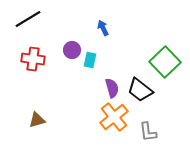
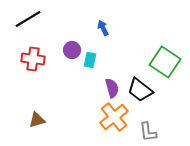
green square: rotated 12 degrees counterclockwise
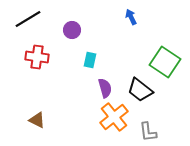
blue arrow: moved 28 px right, 11 px up
purple circle: moved 20 px up
red cross: moved 4 px right, 2 px up
purple semicircle: moved 7 px left
brown triangle: rotated 42 degrees clockwise
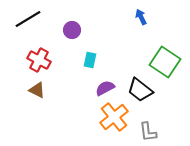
blue arrow: moved 10 px right
red cross: moved 2 px right, 3 px down; rotated 20 degrees clockwise
purple semicircle: rotated 102 degrees counterclockwise
brown triangle: moved 30 px up
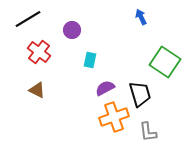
red cross: moved 8 px up; rotated 10 degrees clockwise
black trapezoid: moved 4 px down; rotated 144 degrees counterclockwise
orange cross: rotated 20 degrees clockwise
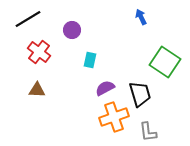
brown triangle: rotated 24 degrees counterclockwise
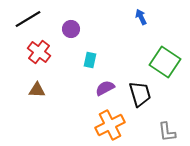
purple circle: moved 1 px left, 1 px up
orange cross: moved 4 px left, 8 px down; rotated 8 degrees counterclockwise
gray L-shape: moved 19 px right
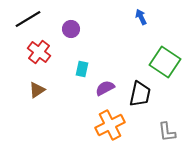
cyan rectangle: moved 8 px left, 9 px down
brown triangle: rotated 36 degrees counterclockwise
black trapezoid: rotated 28 degrees clockwise
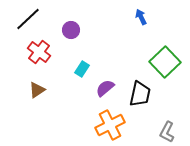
black line: rotated 12 degrees counterclockwise
purple circle: moved 1 px down
green square: rotated 12 degrees clockwise
cyan rectangle: rotated 21 degrees clockwise
purple semicircle: rotated 12 degrees counterclockwise
gray L-shape: rotated 35 degrees clockwise
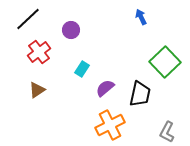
red cross: rotated 15 degrees clockwise
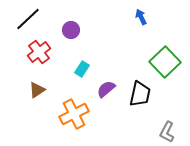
purple semicircle: moved 1 px right, 1 px down
orange cross: moved 36 px left, 11 px up
